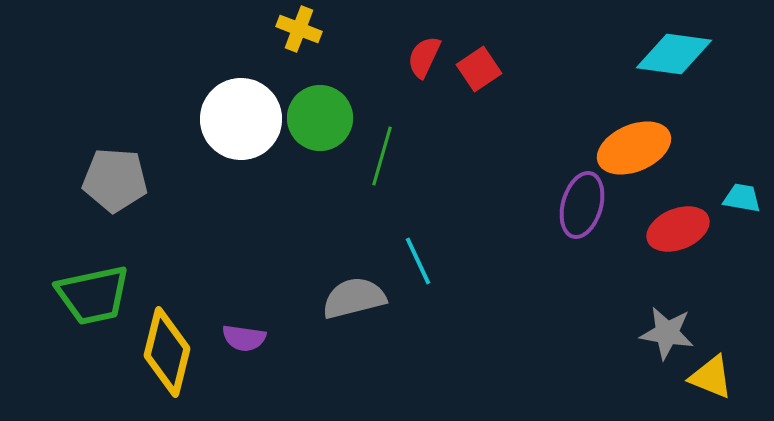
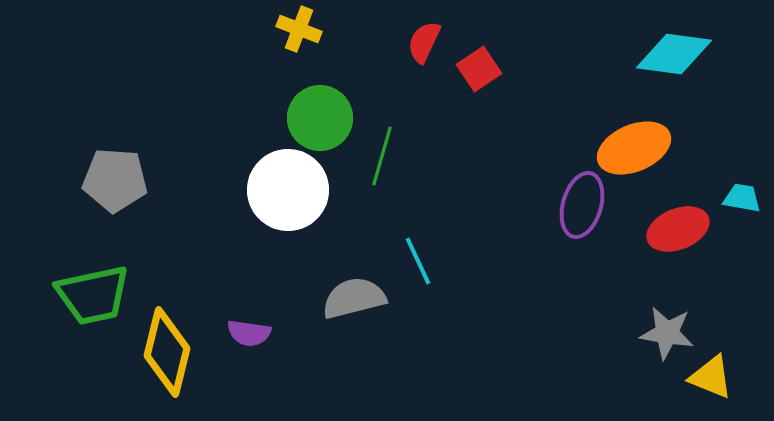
red semicircle: moved 15 px up
white circle: moved 47 px right, 71 px down
purple semicircle: moved 5 px right, 5 px up
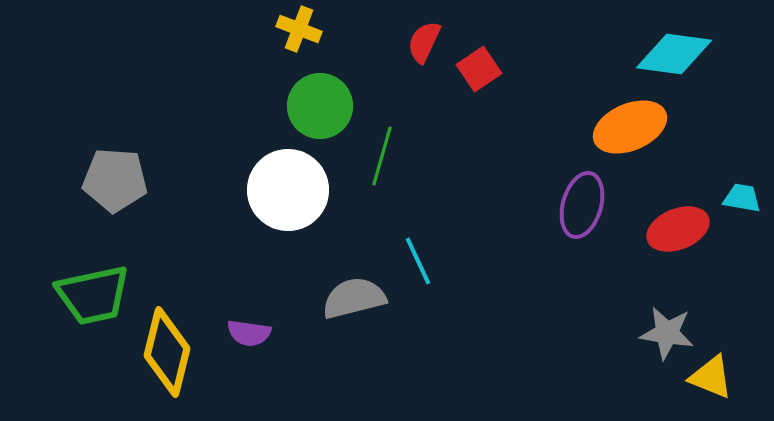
green circle: moved 12 px up
orange ellipse: moved 4 px left, 21 px up
